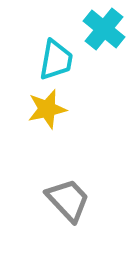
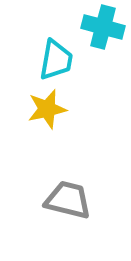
cyan cross: moved 1 px left, 2 px up; rotated 24 degrees counterclockwise
gray trapezoid: rotated 33 degrees counterclockwise
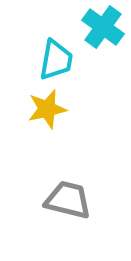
cyan cross: rotated 21 degrees clockwise
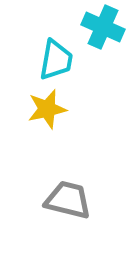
cyan cross: rotated 12 degrees counterclockwise
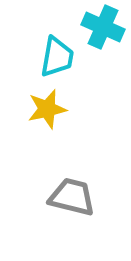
cyan trapezoid: moved 1 px right, 3 px up
gray trapezoid: moved 4 px right, 3 px up
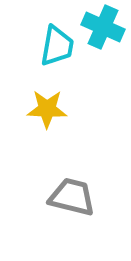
cyan trapezoid: moved 11 px up
yellow star: rotated 15 degrees clockwise
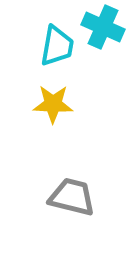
yellow star: moved 6 px right, 5 px up
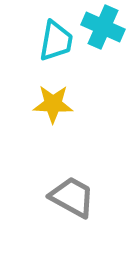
cyan trapezoid: moved 1 px left, 5 px up
gray trapezoid: rotated 15 degrees clockwise
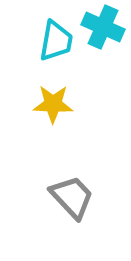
gray trapezoid: rotated 18 degrees clockwise
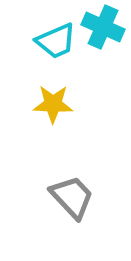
cyan trapezoid: rotated 57 degrees clockwise
